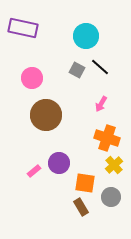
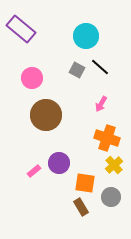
purple rectangle: moved 2 px left, 1 px down; rotated 28 degrees clockwise
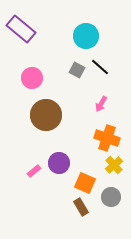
orange square: rotated 15 degrees clockwise
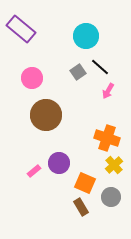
gray square: moved 1 px right, 2 px down; rotated 28 degrees clockwise
pink arrow: moved 7 px right, 13 px up
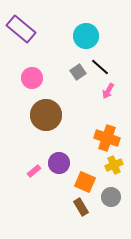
yellow cross: rotated 18 degrees clockwise
orange square: moved 1 px up
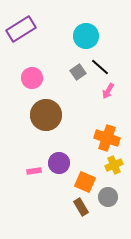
purple rectangle: rotated 72 degrees counterclockwise
pink rectangle: rotated 32 degrees clockwise
gray circle: moved 3 px left
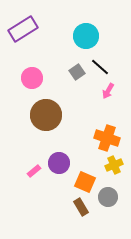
purple rectangle: moved 2 px right
gray square: moved 1 px left
pink rectangle: rotated 32 degrees counterclockwise
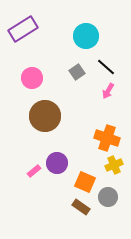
black line: moved 6 px right
brown circle: moved 1 px left, 1 px down
purple circle: moved 2 px left
brown rectangle: rotated 24 degrees counterclockwise
